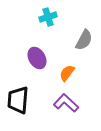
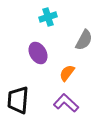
purple ellipse: moved 1 px right, 5 px up
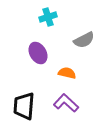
gray semicircle: rotated 35 degrees clockwise
orange semicircle: rotated 66 degrees clockwise
black trapezoid: moved 6 px right, 6 px down
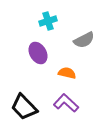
cyan cross: moved 4 px down
black trapezoid: moved 1 px down; rotated 48 degrees counterclockwise
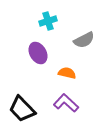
black trapezoid: moved 2 px left, 2 px down
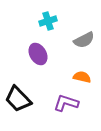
purple ellipse: moved 1 px down
orange semicircle: moved 15 px right, 4 px down
purple L-shape: rotated 25 degrees counterclockwise
black trapezoid: moved 4 px left, 10 px up
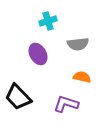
gray semicircle: moved 6 px left, 4 px down; rotated 20 degrees clockwise
black trapezoid: moved 2 px up
purple L-shape: moved 1 px down
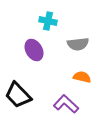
cyan cross: rotated 30 degrees clockwise
purple ellipse: moved 4 px left, 4 px up
black trapezoid: moved 2 px up
purple L-shape: rotated 25 degrees clockwise
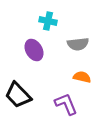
purple L-shape: rotated 25 degrees clockwise
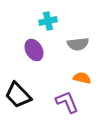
cyan cross: rotated 24 degrees counterclockwise
orange semicircle: moved 1 px down
purple L-shape: moved 1 px right, 2 px up
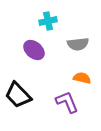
purple ellipse: rotated 20 degrees counterclockwise
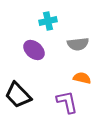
purple L-shape: rotated 10 degrees clockwise
